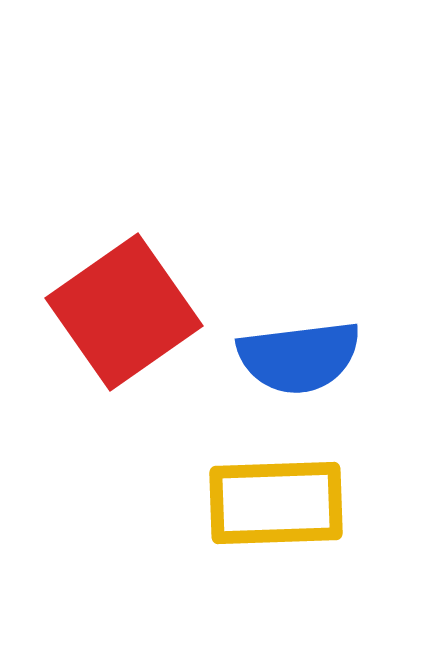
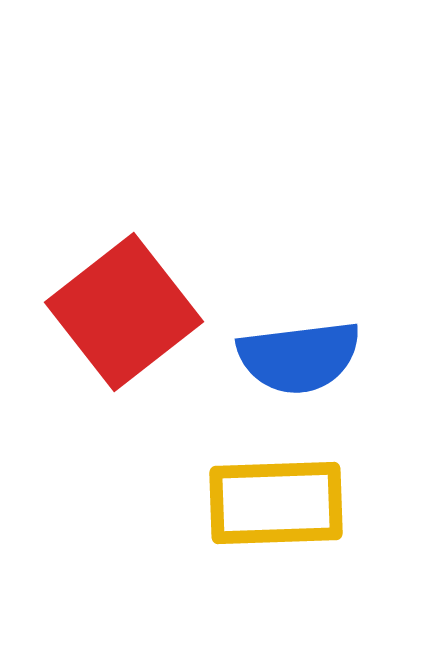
red square: rotated 3 degrees counterclockwise
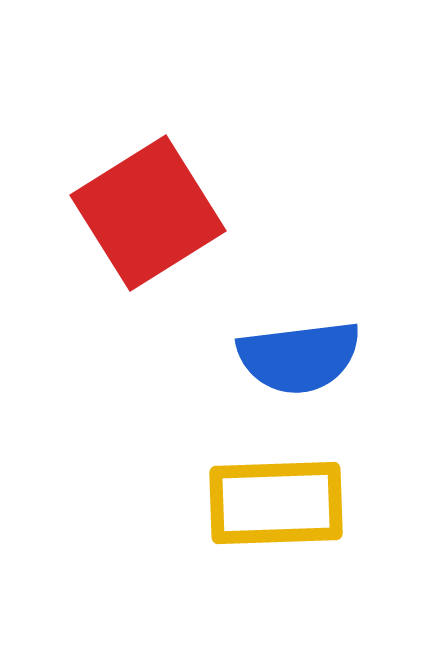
red square: moved 24 px right, 99 px up; rotated 6 degrees clockwise
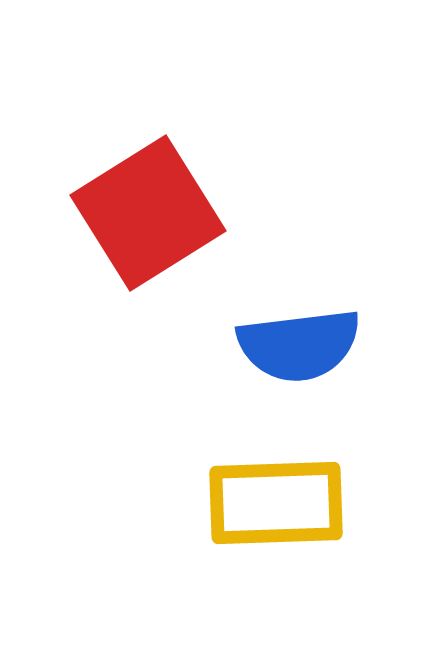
blue semicircle: moved 12 px up
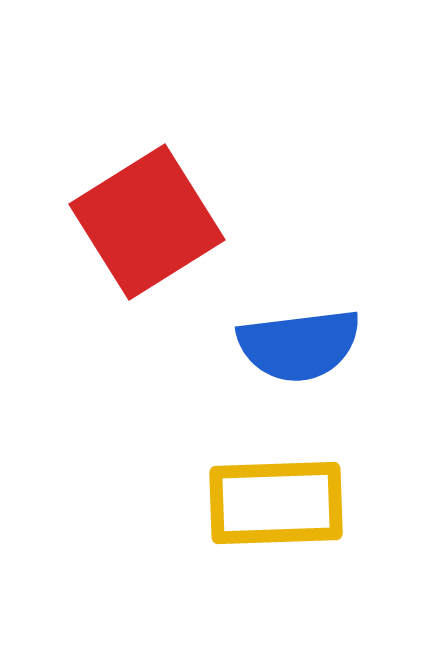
red square: moved 1 px left, 9 px down
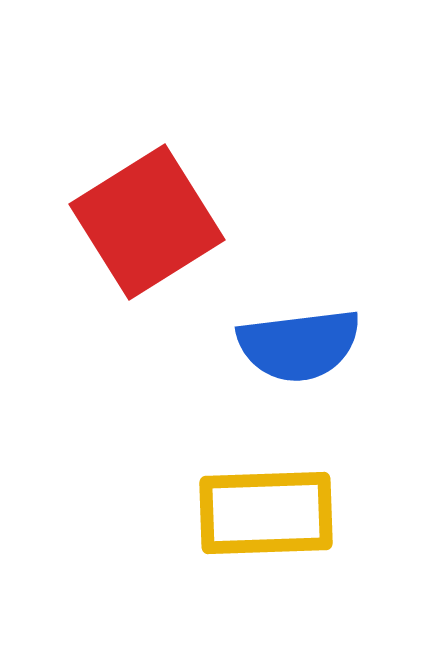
yellow rectangle: moved 10 px left, 10 px down
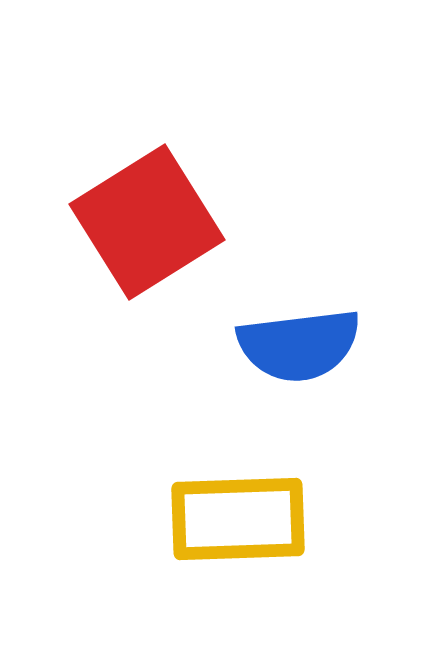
yellow rectangle: moved 28 px left, 6 px down
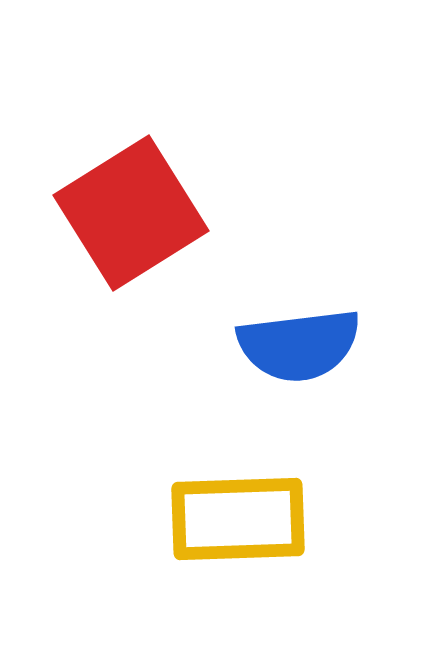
red square: moved 16 px left, 9 px up
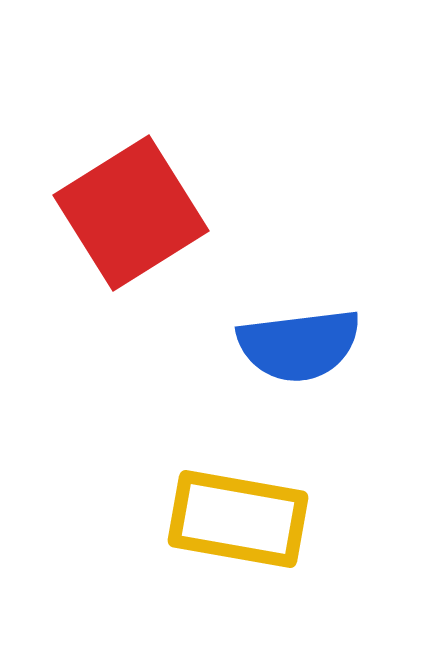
yellow rectangle: rotated 12 degrees clockwise
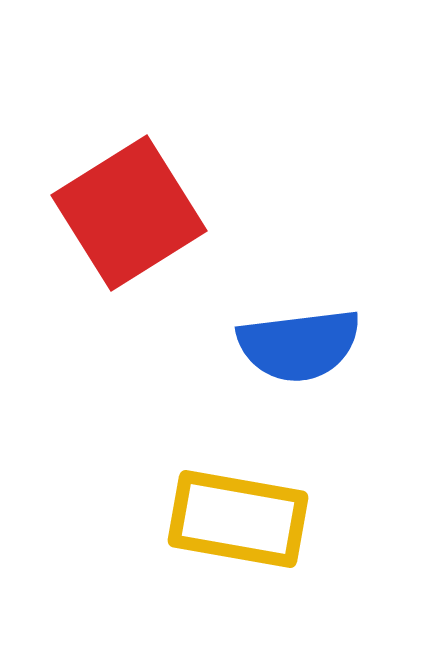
red square: moved 2 px left
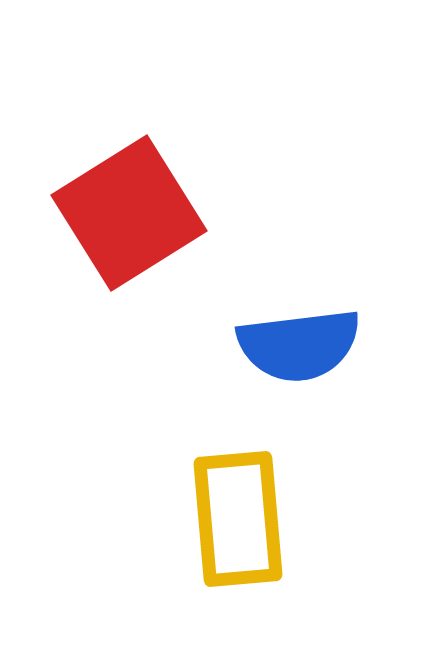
yellow rectangle: rotated 75 degrees clockwise
